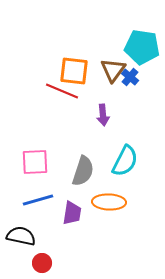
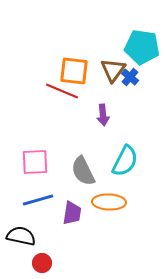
gray semicircle: rotated 136 degrees clockwise
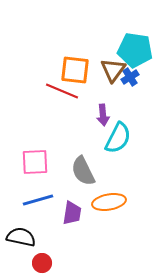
cyan pentagon: moved 7 px left, 3 px down
orange square: moved 1 px right, 1 px up
blue cross: rotated 18 degrees clockwise
cyan semicircle: moved 7 px left, 23 px up
orange ellipse: rotated 12 degrees counterclockwise
black semicircle: moved 1 px down
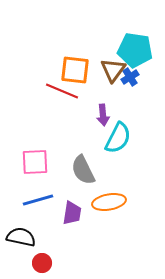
gray semicircle: moved 1 px up
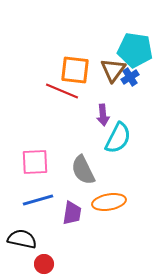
black semicircle: moved 1 px right, 2 px down
red circle: moved 2 px right, 1 px down
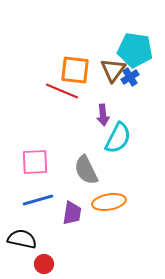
gray semicircle: moved 3 px right
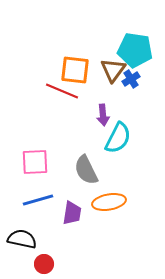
blue cross: moved 1 px right, 2 px down
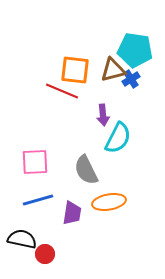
brown triangle: rotated 40 degrees clockwise
red circle: moved 1 px right, 10 px up
